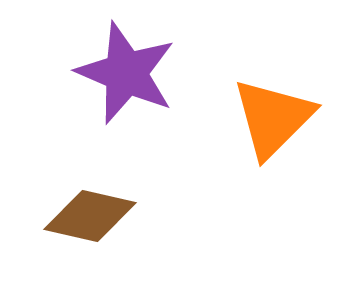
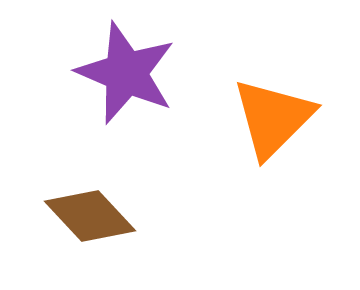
brown diamond: rotated 34 degrees clockwise
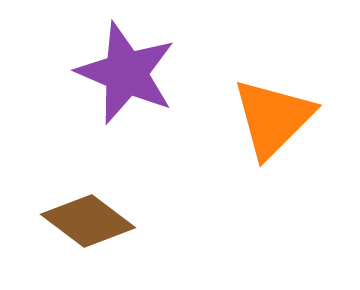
brown diamond: moved 2 px left, 5 px down; rotated 10 degrees counterclockwise
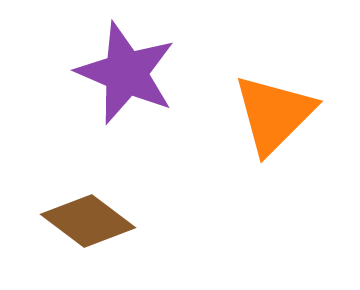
orange triangle: moved 1 px right, 4 px up
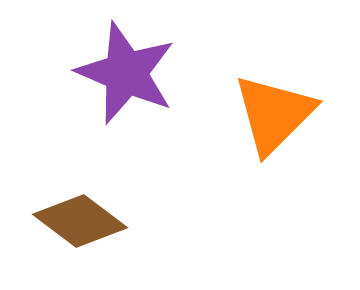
brown diamond: moved 8 px left
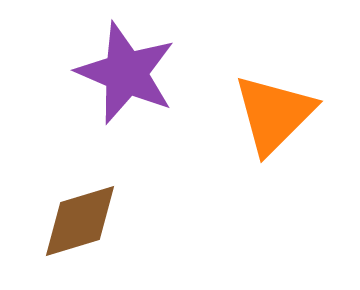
brown diamond: rotated 54 degrees counterclockwise
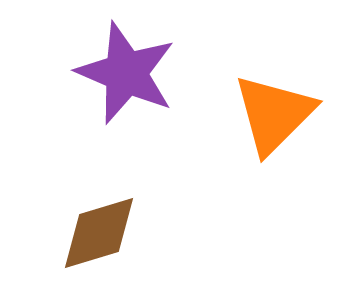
brown diamond: moved 19 px right, 12 px down
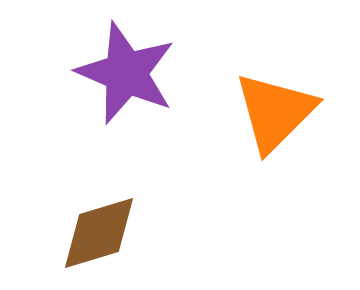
orange triangle: moved 1 px right, 2 px up
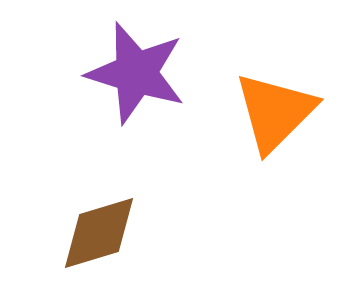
purple star: moved 10 px right; rotated 6 degrees counterclockwise
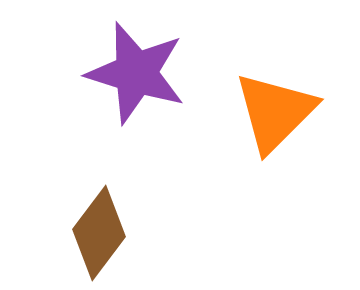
brown diamond: rotated 36 degrees counterclockwise
